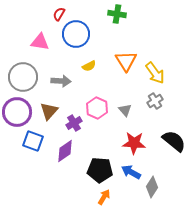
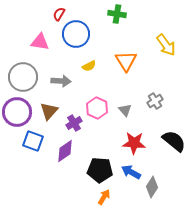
yellow arrow: moved 11 px right, 28 px up
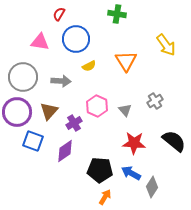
blue circle: moved 5 px down
pink hexagon: moved 2 px up
blue arrow: moved 1 px down
orange arrow: moved 1 px right
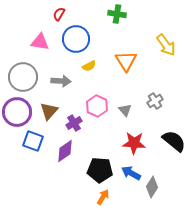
orange arrow: moved 2 px left
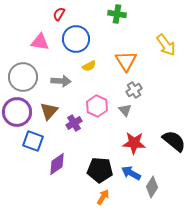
gray cross: moved 21 px left, 11 px up
purple diamond: moved 8 px left, 13 px down
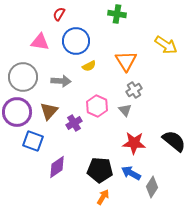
blue circle: moved 2 px down
yellow arrow: rotated 20 degrees counterclockwise
purple diamond: moved 3 px down
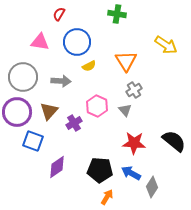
blue circle: moved 1 px right, 1 px down
orange arrow: moved 4 px right
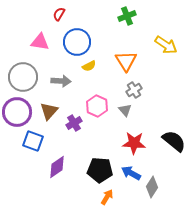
green cross: moved 10 px right, 2 px down; rotated 30 degrees counterclockwise
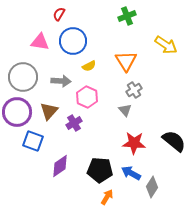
blue circle: moved 4 px left, 1 px up
pink hexagon: moved 10 px left, 9 px up
purple diamond: moved 3 px right, 1 px up
